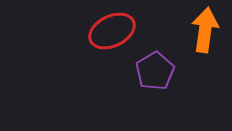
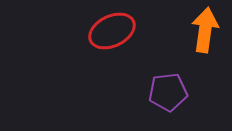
purple pentagon: moved 13 px right, 21 px down; rotated 24 degrees clockwise
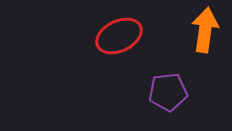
red ellipse: moved 7 px right, 5 px down
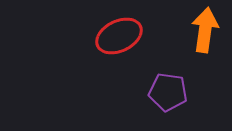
purple pentagon: rotated 15 degrees clockwise
